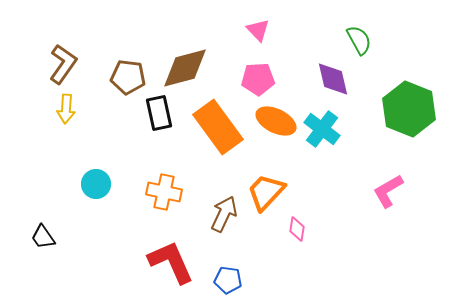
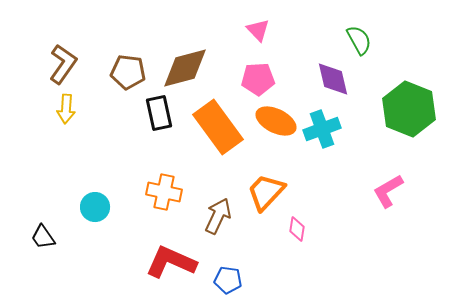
brown pentagon: moved 5 px up
cyan cross: rotated 33 degrees clockwise
cyan circle: moved 1 px left, 23 px down
brown arrow: moved 6 px left, 2 px down
red L-shape: rotated 42 degrees counterclockwise
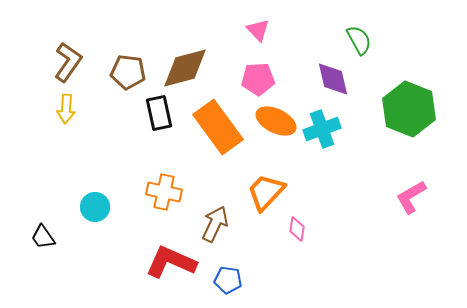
brown L-shape: moved 5 px right, 2 px up
pink L-shape: moved 23 px right, 6 px down
brown arrow: moved 3 px left, 8 px down
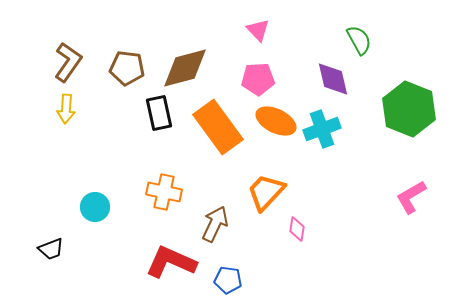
brown pentagon: moved 1 px left, 4 px up
black trapezoid: moved 8 px right, 12 px down; rotated 76 degrees counterclockwise
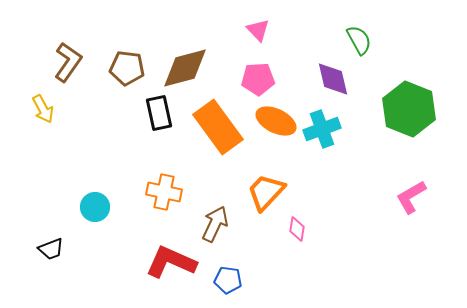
yellow arrow: moved 23 px left; rotated 32 degrees counterclockwise
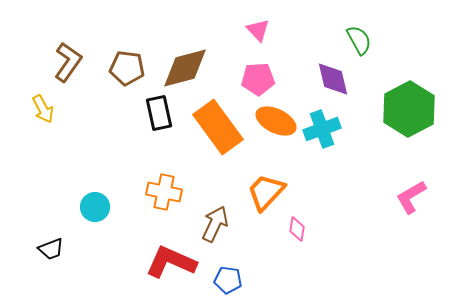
green hexagon: rotated 10 degrees clockwise
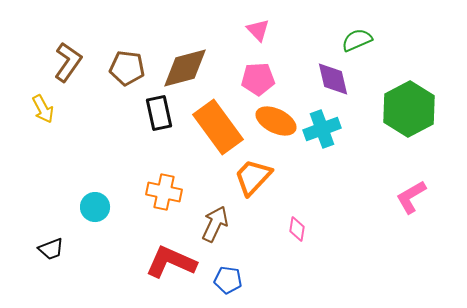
green semicircle: moved 2 px left; rotated 84 degrees counterclockwise
orange trapezoid: moved 13 px left, 15 px up
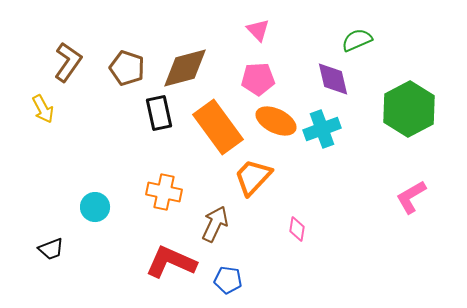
brown pentagon: rotated 12 degrees clockwise
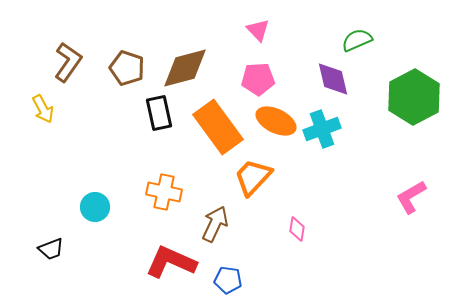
green hexagon: moved 5 px right, 12 px up
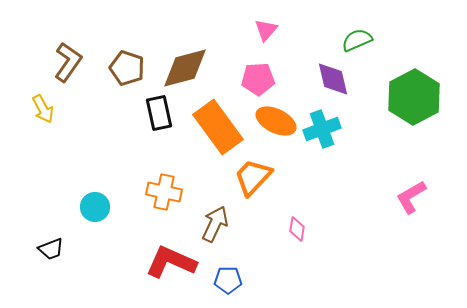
pink triangle: moved 8 px right; rotated 25 degrees clockwise
blue pentagon: rotated 8 degrees counterclockwise
